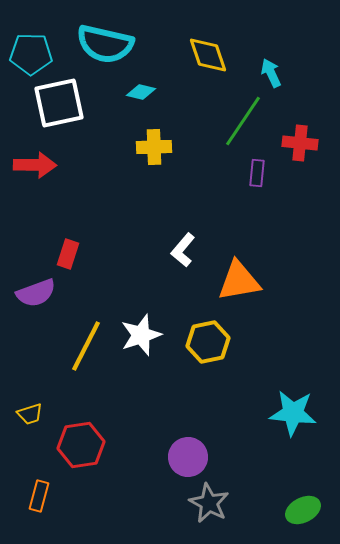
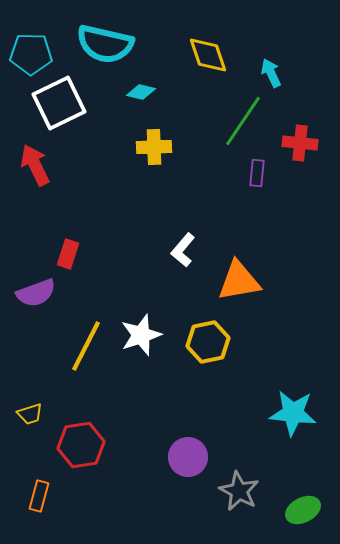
white square: rotated 14 degrees counterclockwise
red arrow: rotated 117 degrees counterclockwise
gray star: moved 30 px right, 12 px up
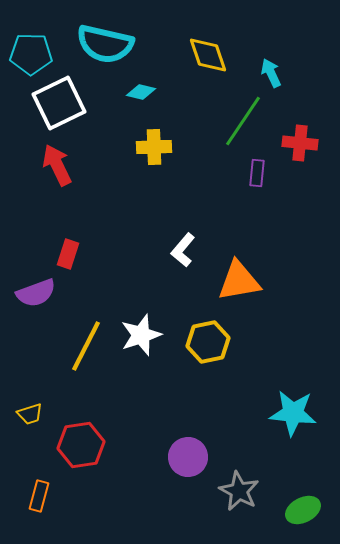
red arrow: moved 22 px right
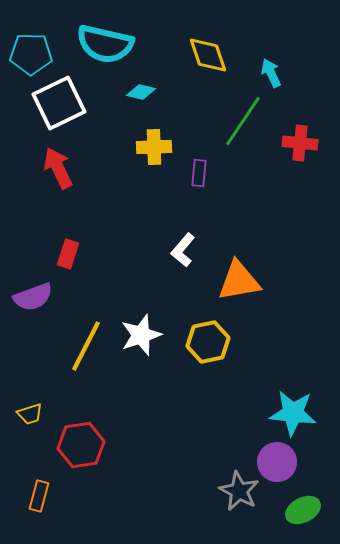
red arrow: moved 1 px right, 3 px down
purple rectangle: moved 58 px left
purple semicircle: moved 3 px left, 4 px down
purple circle: moved 89 px right, 5 px down
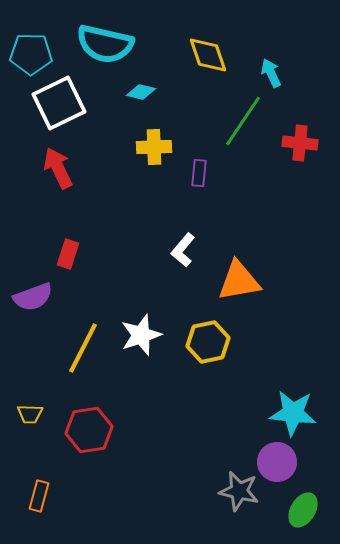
yellow line: moved 3 px left, 2 px down
yellow trapezoid: rotated 20 degrees clockwise
red hexagon: moved 8 px right, 15 px up
gray star: rotated 15 degrees counterclockwise
green ellipse: rotated 32 degrees counterclockwise
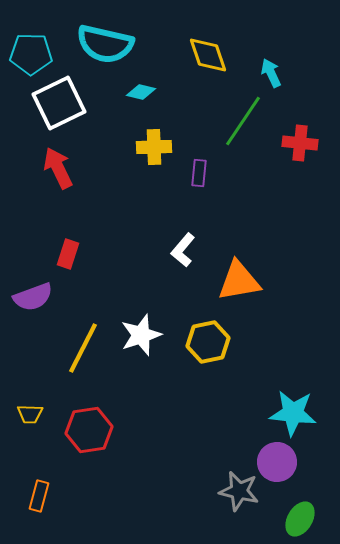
green ellipse: moved 3 px left, 9 px down
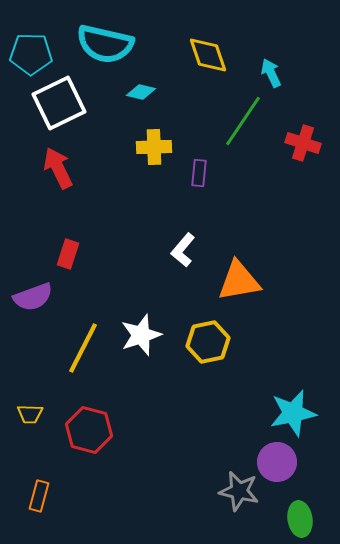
red cross: moved 3 px right; rotated 12 degrees clockwise
cyan star: rotated 18 degrees counterclockwise
red hexagon: rotated 24 degrees clockwise
green ellipse: rotated 40 degrees counterclockwise
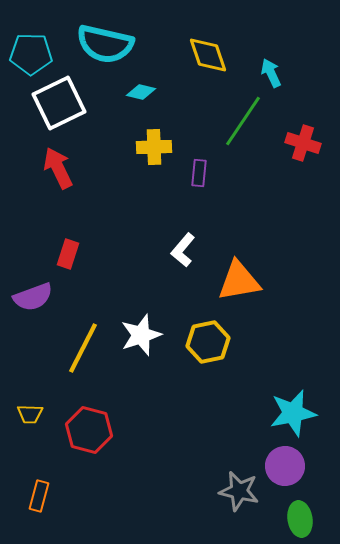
purple circle: moved 8 px right, 4 px down
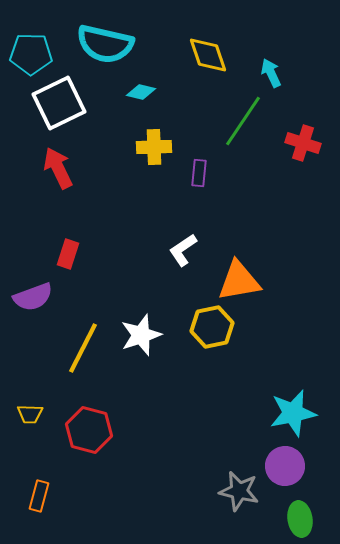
white L-shape: rotated 16 degrees clockwise
yellow hexagon: moved 4 px right, 15 px up
